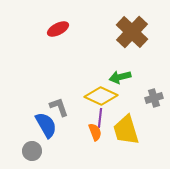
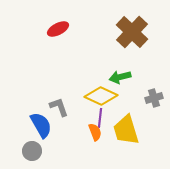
blue semicircle: moved 5 px left
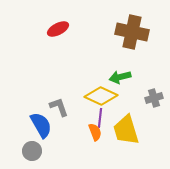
brown cross: rotated 32 degrees counterclockwise
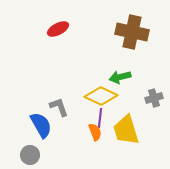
gray circle: moved 2 px left, 4 px down
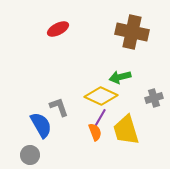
purple line: rotated 24 degrees clockwise
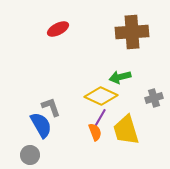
brown cross: rotated 16 degrees counterclockwise
gray L-shape: moved 8 px left
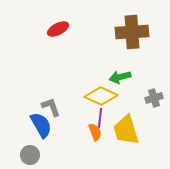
purple line: rotated 24 degrees counterclockwise
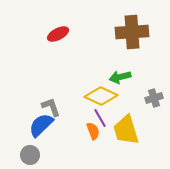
red ellipse: moved 5 px down
purple line: rotated 36 degrees counterclockwise
blue semicircle: rotated 104 degrees counterclockwise
orange semicircle: moved 2 px left, 1 px up
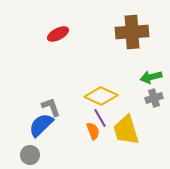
green arrow: moved 31 px right
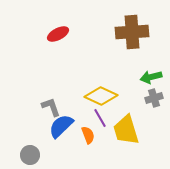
blue semicircle: moved 20 px right, 1 px down
orange semicircle: moved 5 px left, 4 px down
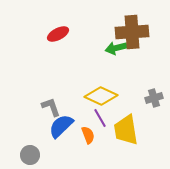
green arrow: moved 35 px left, 29 px up
yellow trapezoid: rotated 8 degrees clockwise
